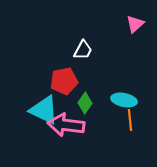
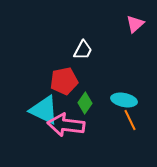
orange line: rotated 20 degrees counterclockwise
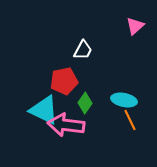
pink triangle: moved 2 px down
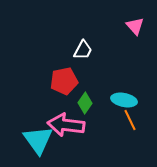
pink triangle: rotated 30 degrees counterclockwise
cyan triangle: moved 6 px left, 30 px down; rotated 28 degrees clockwise
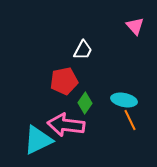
cyan triangle: rotated 40 degrees clockwise
